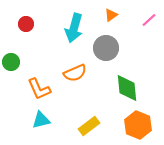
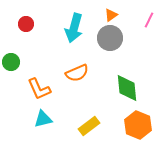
pink line: rotated 21 degrees counterclockwise
gray circle: moved 4 px right, 10 px up
orange semicircle: moved 2 px right
cyan triangle: moved 2 px right, 1 px up
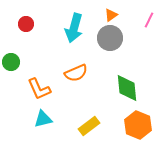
orange semicircle: moved 1 px left
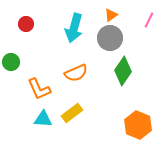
green diamond: moved 4 px left, 17 px up; rotated 40 degrees clockwise
cyan triangle: rotated 18 degrees clockwise
yellow rectangle: moved 17 px left, 13 px up
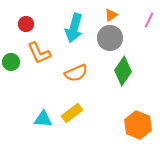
orange L-shape: moved 36 px up
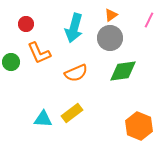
green diamond: rotated 48 degrees clockwise
orange hexagon: moved 1 px right, 1 px down
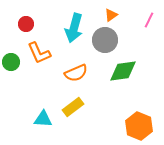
gray circle: moved 5 px left, 2 px down
yellow rectangle: moved 1 px right, 6 px up
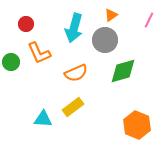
green diamond: rotated 8 degrees counterclockwise
orange hexagon: moved 2 px left, 1 px up
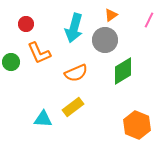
green diamond: rotated 16 degrees counterclockwise
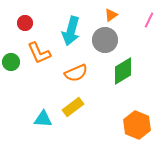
red circle: moved 1 px left, 1 px up
cyan arrow: moved 3 px left, 3 px down
